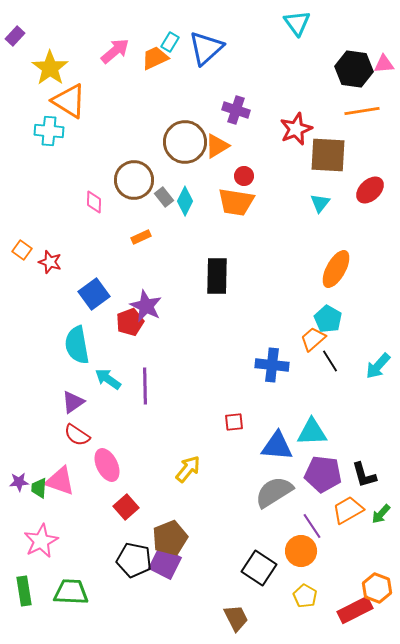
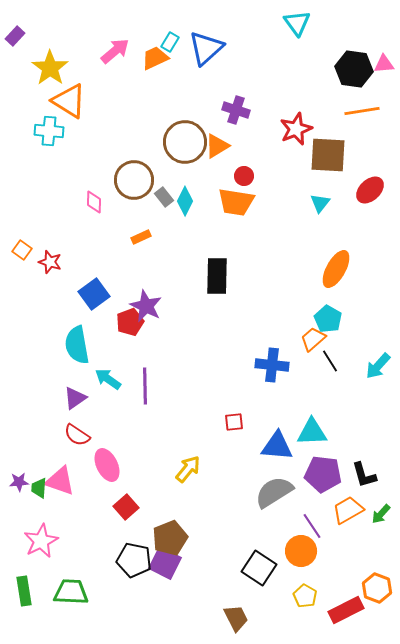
purple triangle at (73, 402): moved 2 px right, 4 px up
red rectangle at (355, 610): moved 9 px left
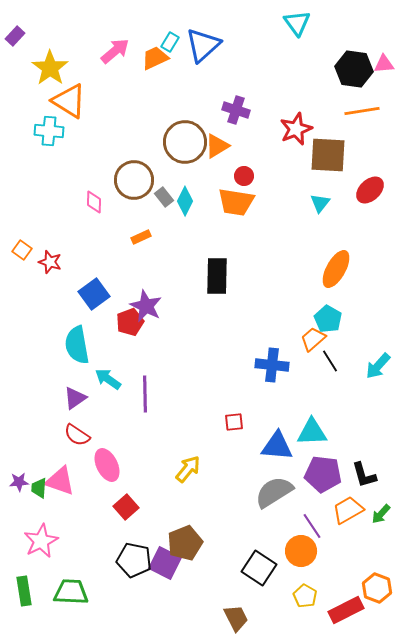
blue triangle at (206, 48): moved 3 px left, 3 px up
purple line at (145, 386): moved 8 px down
brown pentagon at (170, 538): moved 15 px right, 5 px down
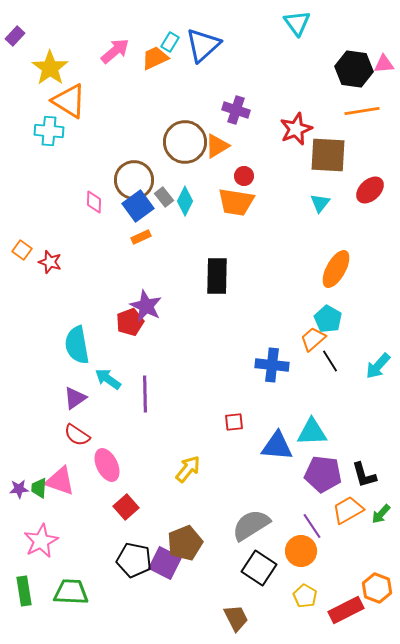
blue square at (94, 294): moved 44 px right, 88 px up
purple star at (19, 482): moved 7 px down
gray semicircle at (274, 492): moved 23 px left, 33 px down
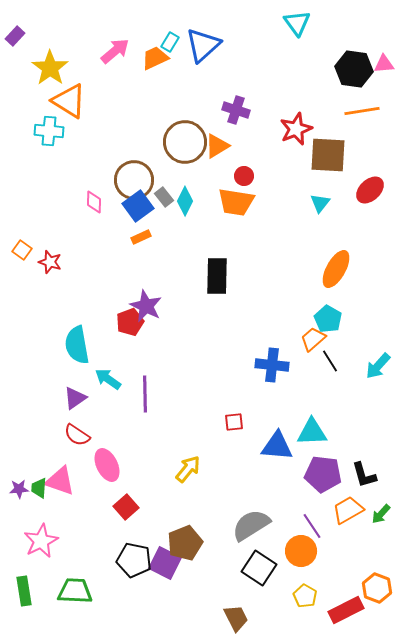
green trapezoid at (71, 592): moved 4 px right, 1 px up
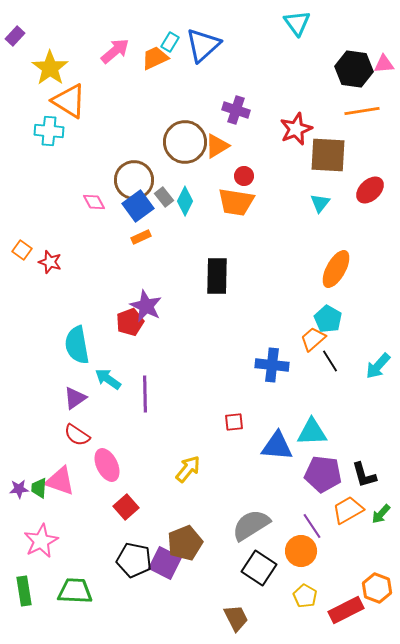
pink diamond at (94, 202): rotated 30 degrees counterclockwise
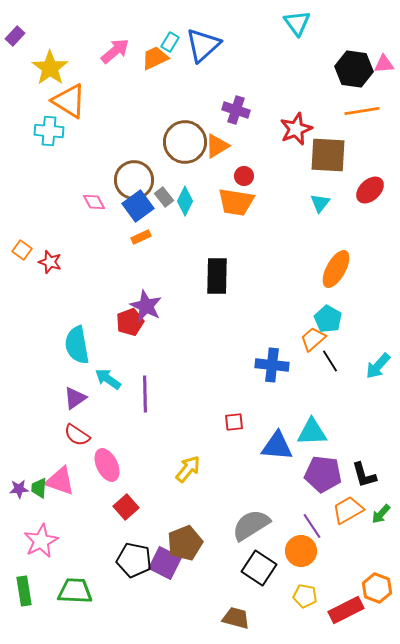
yellow pentagon at (305, 596): rotated 20 degrees counterclockwise
brown trapezoid at (236, 618): rotated 48 degrees counterclockwise
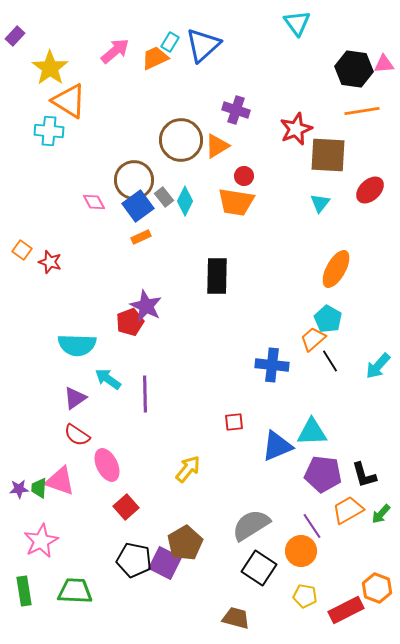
brown circle at (185, 142): moved 4 px left, 2 px up
cyan semicircle at (77, 345): rotated 78 degrees counterclockwise
blue triangle at (277, 446): rotated 28 degrees counterclockwise
brown pentagon at (185, 543): rotated 8 degrees counterclockwise
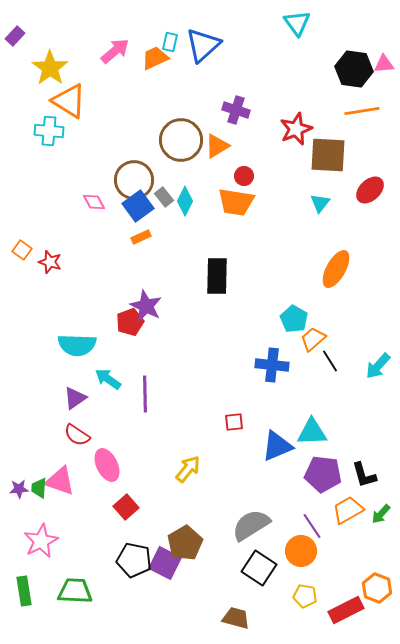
cyan rectangle at (170, 42): rotated 18 degrees counterclockwise
cyan pentagon at (328, 319): moved 34 px left
